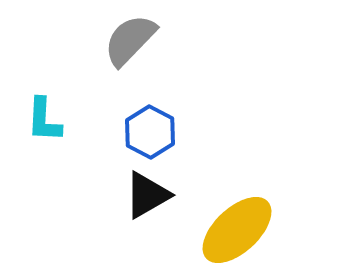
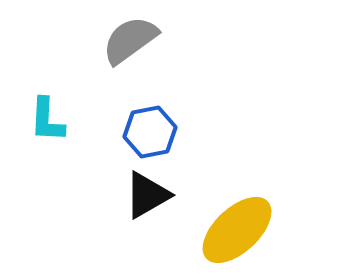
gray semicircle: rotated 10 degrees clockwise
cyan L-shape: moved 3 px right
blue hexagon: rotated 21 degrees clockwise
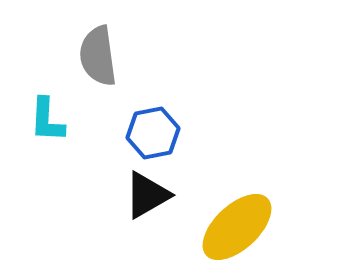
gray semicircle: moved 32 px left, 16 px down; rotated 62 degrees counterclockwise
blue hexagon: moved 3 px right, 1 px down
yellow ellipse: moved 3 px up
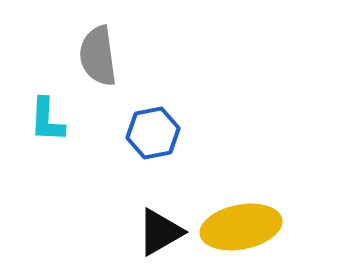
black triangle: moved 13 px right, 37 px down
yellow ellipse: moved 4 px right; rotated 32 degrees clockwise
